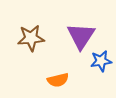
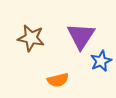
brown star: rotated 16 degrees clockwise
blue star: rotated 15 degrees counterclockwise
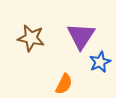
blue star: moved 1 px left, 1 px down
orange semicircle: moved 6 px right, 4 px down; rotated 50 degrees counterclockwise
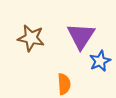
blue star: moved 1 px up
orange semicircle: rotated 30 degrees counterclockwise
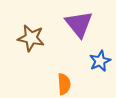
purple triangle: moved 2 px left, 12 px up; rotated 12 degrees counterclockwise
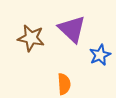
purple triangle: moved 7 px left, 5 px down; rotated 8 degrees counterclockwise
blue star: moved 6 px up
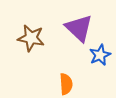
purple triangle: moved 7 px right, 1 px up
orange semicircle: moved 2 px right
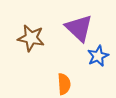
blue star: moved 2 px left, 1 px down
orange semicircle: moved 2 px left
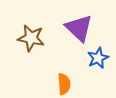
blue star: moved 2 px down
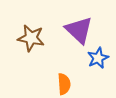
purple triangle: moved 2 px down
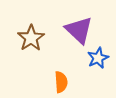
brown star: rotated 28 degrees clockwise
orange semicircle: moved 3 px left, 2 px up
